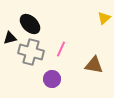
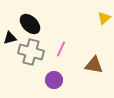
purple circle: moved 2 px right, 1 px down
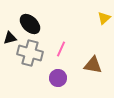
gray cross: moved 1 px left, 1 px down
brown triangle: moved 1 px left
purple circle: moved 4 px right, 2 px up
